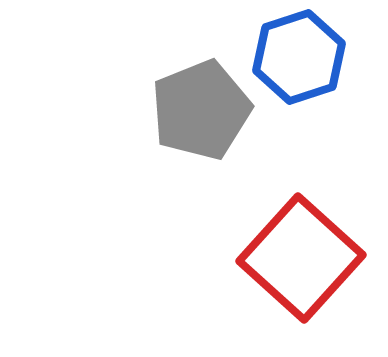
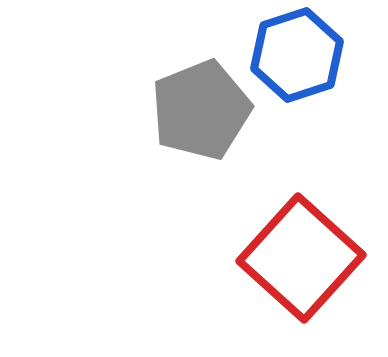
blue hexagon: moved 2 px left, 2 px up
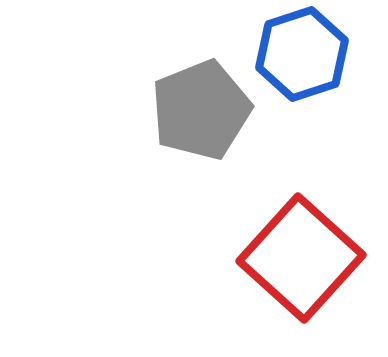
blue hexagon: moved 5 px right, 1 px up
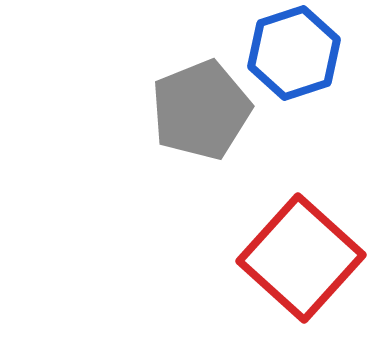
blue hexagon: moved 8 px left, 1 px up
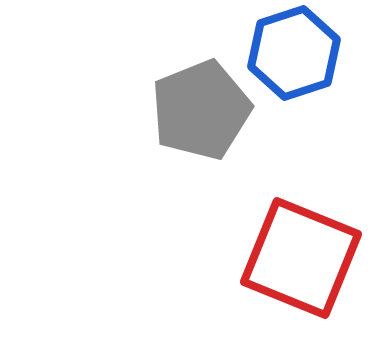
red square: rotated 20 degrees counterclockwise
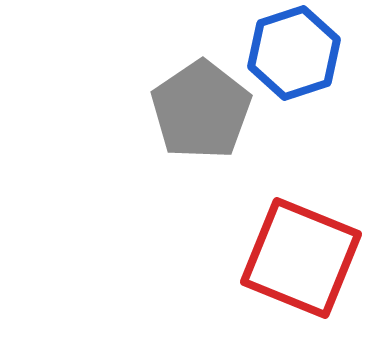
gray pentagon: rotated 12 degrees counterclockwise
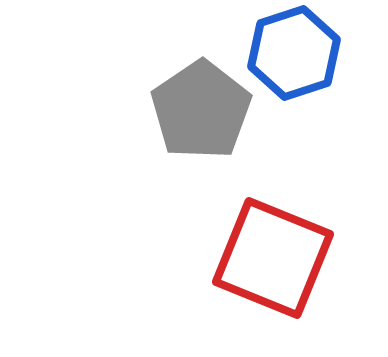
red square: moved 28 px left
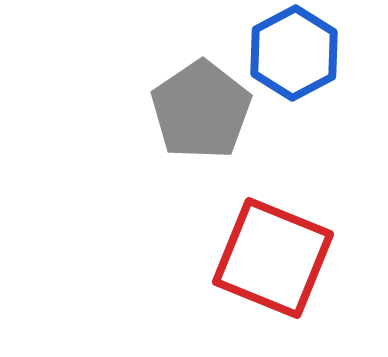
blue hexagon: rotated 10 degrees counterclockwise
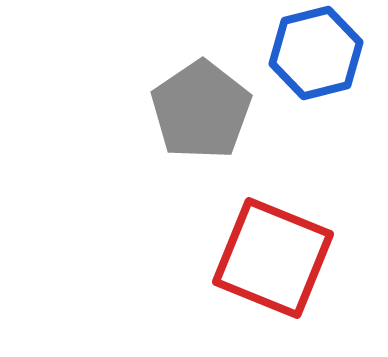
blue hexagon: moved 22 px right; rotated 14 degrees clockwise
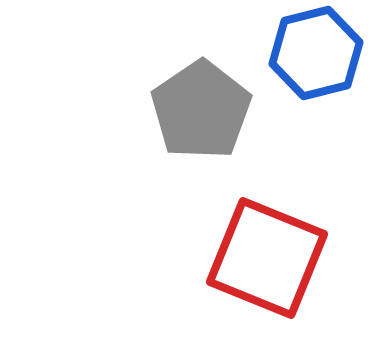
red square: moved 6 px left
